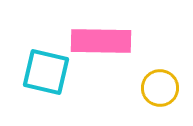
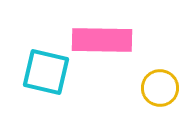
pink rectangle: moved 1 px right, 1 px up
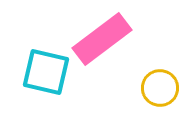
pink rectangle: moved 1 px up; rotated 38 degrees counterclockwise
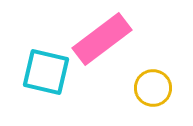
yellow circle: moved 7 px left
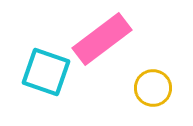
cyan square: rotated 6 degrees clockwise
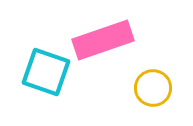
pink rectangle: moved 1 px right, 1 px down; rotated 18 degrees clockwise
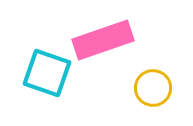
cyan square: moved 1 px right, 1 px down
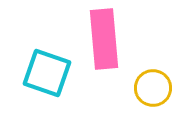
pink rectangle: moved 1 px right, 1 px up; rotated 76 degrees counterclockwise
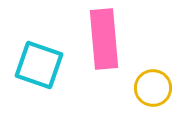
cyan square: moved 8 px left, 8 px up
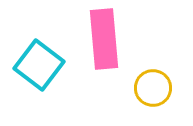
cyan square: rotated 18 degrees clockwise
